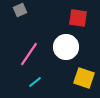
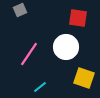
cyan line: moved 5 px right, 5 px down
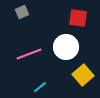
gray square: moved 2 px right, 2 px down
pink line: rotated 35 degrees clockwise
yellow square: moved 1 px left, 3 px up; rotated 30 degrees clockwise
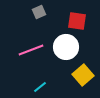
gray square: moved 17 px right
red square: moved 1 px left, 3 px down
pink line: moved 2 px right, 4 px up
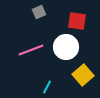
cyan line: moved 7 px right; rotated 24 degrees counterclockwise
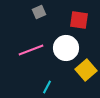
red square: moved 2 px right, 1 px up
white circle: moved 1 px down
yellow square: moved 3 px right, 5 px up
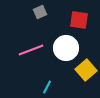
gray square: moved 1 px right
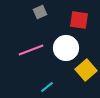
cyan line: rotated 24 degrees clockwise
